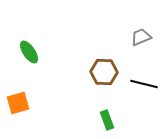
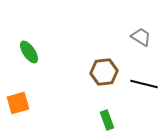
gray trapezoid: rotated 55 degrees clockwise
brown hexagon: rotated 8 degrees counterclockwise
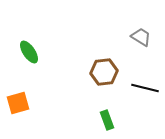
black line: moved 1 px right, 4 px down
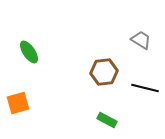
gray trapezoid: moved 3 px down
green rectangle: rotated 42 degrees counterclockwise
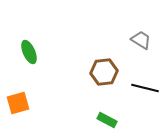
green ellipse: rotated 10 degrees clockwise
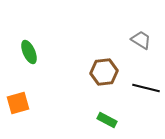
black line: moved 1 px right
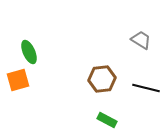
brown hexagon: moved 2 px left, 7 px down
orange square: moved 23 px up
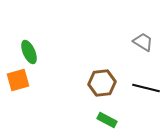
gray trapezoid: moved 2 px right, 2 px down
brown hexagon: moved 4 px down
